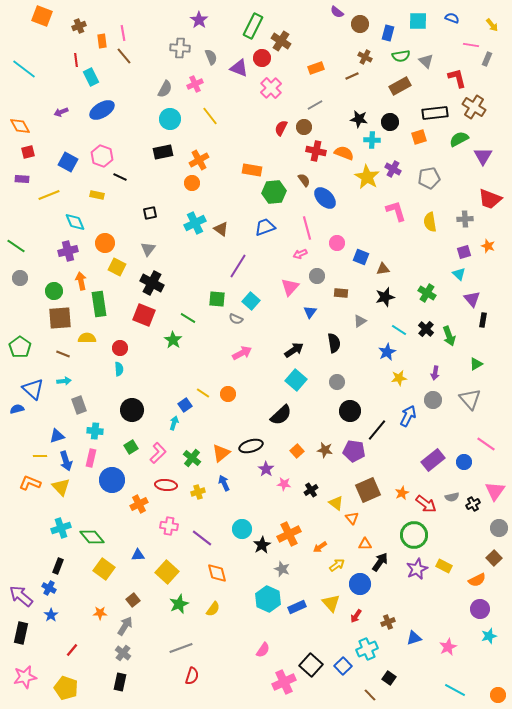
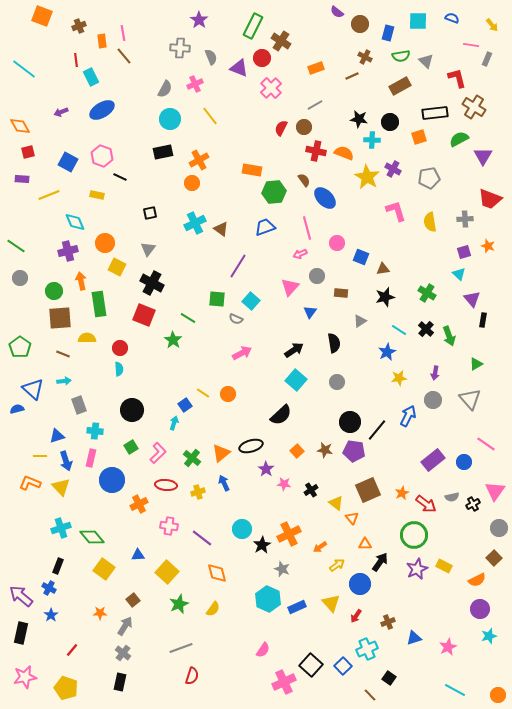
black circle at (350, 411): moved 11 px down
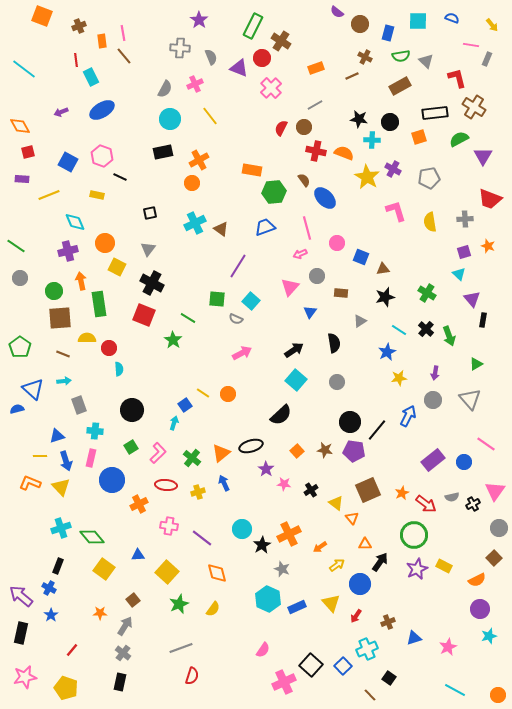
red circle at (120, 348): moved 11 px left
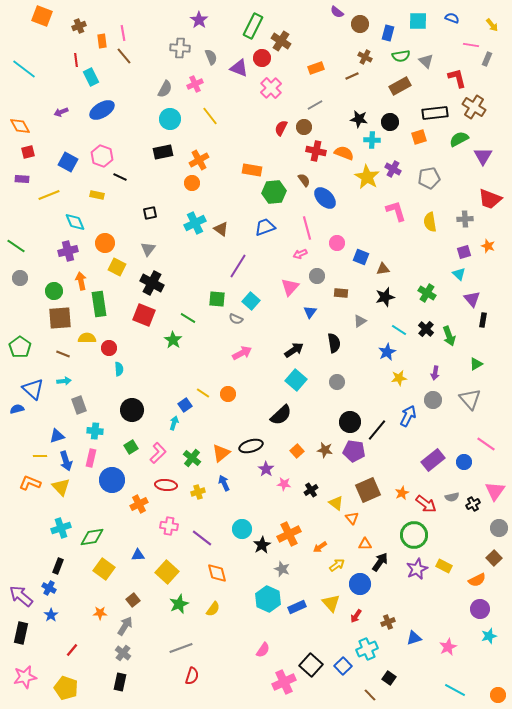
green diamond at (92, 537): rotated 60 degrees counterclockwise
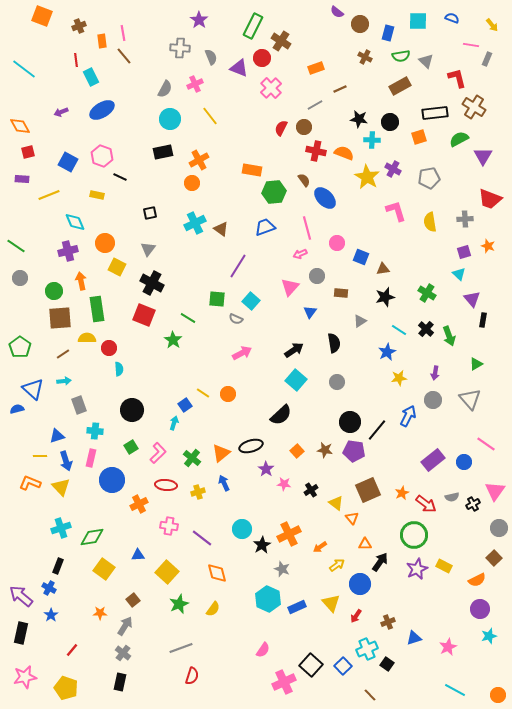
brown line at (352, 76): moved 12 px left, 13 px down
green rectangle at (99, 304): moved 2 px left, 5 px down
brown line at (63, 354): rotated 56 degrees counterclockwise
black square at (389, 678): moved 2 px left, 14 px up
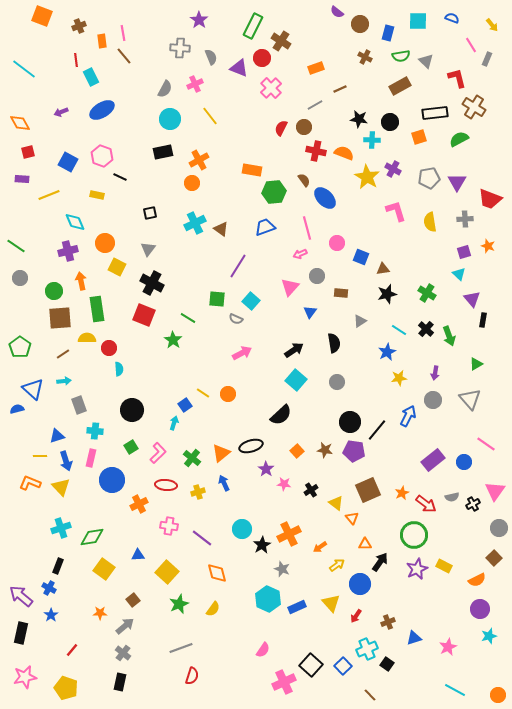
pink line at (471, 45): rotated 49 degrees clockwise
orange diamond at (20, 126): moved 3 px up
purple triangle at (483, 156): moved 26 px left, 26 px down
black star at (385, 297): moved 2 px right, 3 px up
gray arrow at (125, 626): rotated 18 degrees clockwise
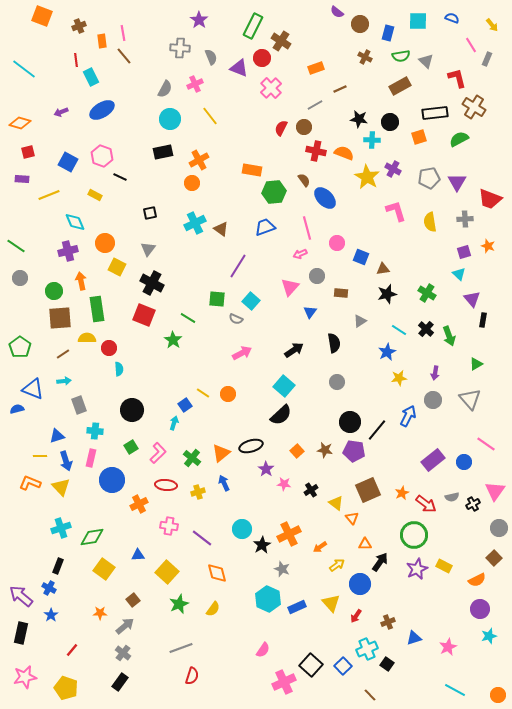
orange diamond at (20, 123): rotated 45 degrees counterclockwise
yellow rectangle at (97, 195): moved 2 px left; rotated 16 degrees clockwise
cyan square at (296, 380): moved 12 px left, 6 px down
blue triangle at (33, 389): rotated 20 degrees counterclockwise
black rectangle at (120, 682): rotated 24 degrees clockwise
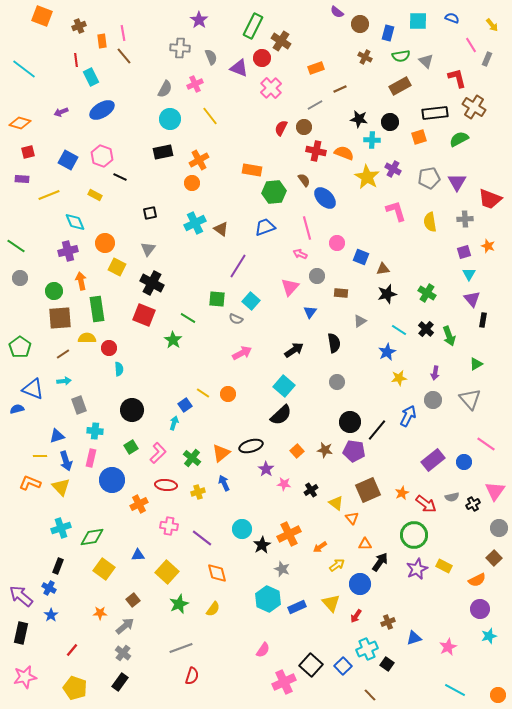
blue square at (68, 162): moved 2 px up
pink arrow at (300, 254): rotated 48 degrees clockwise
cyan triangle at (459, 274): moved 10 px right; rotated 16 degrees clockwise
yellow pentagon at (66, 688): moved 9 px right
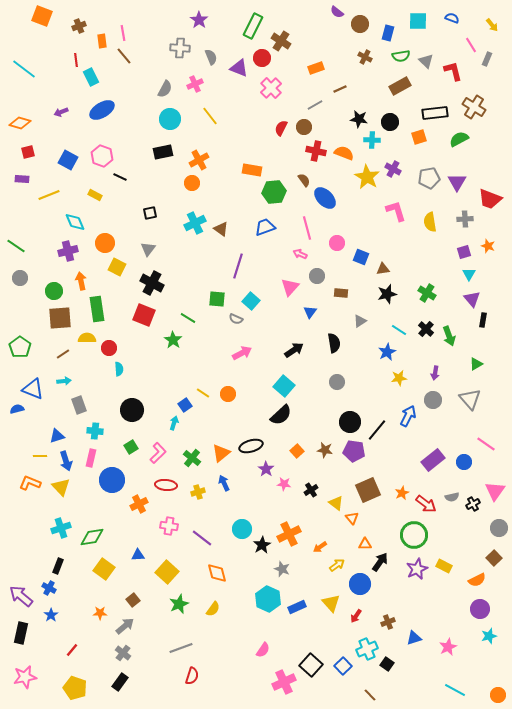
red L-shape at (457, 78): moved 4 px left, 7 px up
purple line at (238, 266): rotated 15 degrees counterclockwise
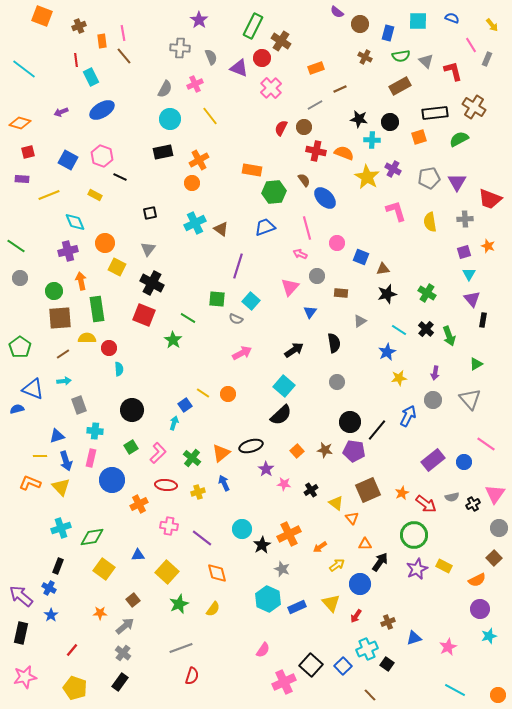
pink triangle at (495, 491): moved 3 px down
